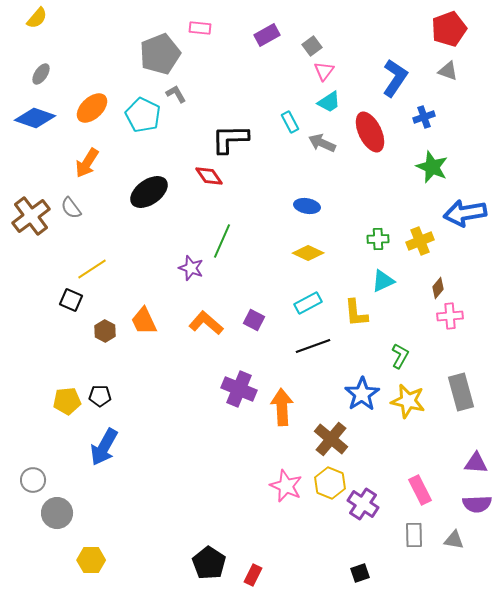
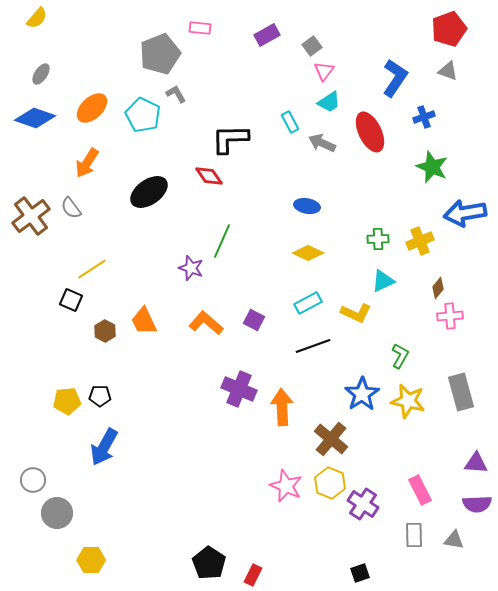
yellow L-shape at (356, 313): rotated 60 degrees counterclockwise
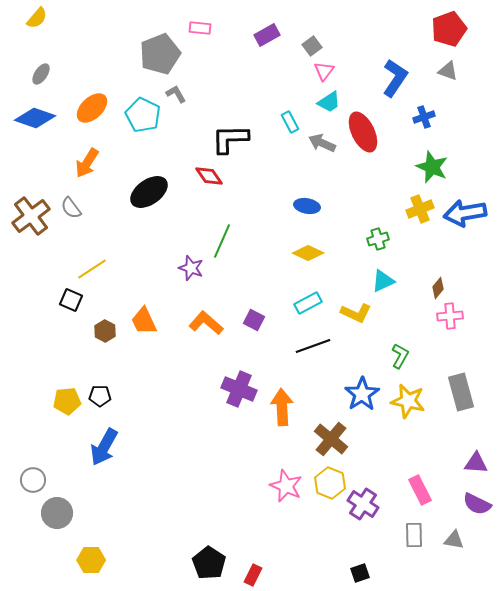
red ellipse at (370, 132): moved 7 px left
green cross at (378, 239): rotated 15 degrees counterclockwise
yellow cross at (420, 241): moved 32 px up
purple semicircle at (477, 504): rotated 28 degrees clockwise
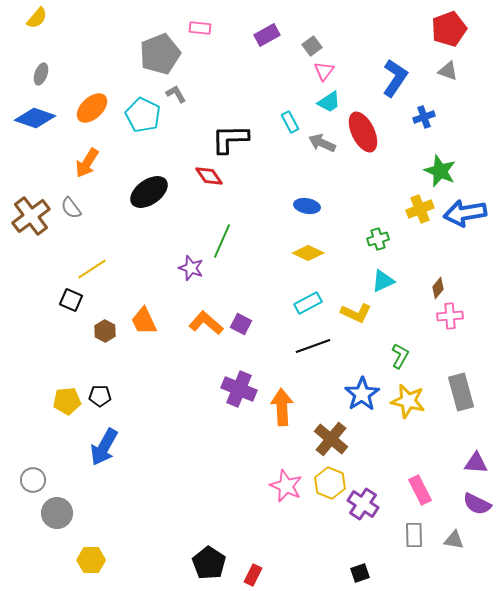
gray ellipse at (41, 74): rotated 15 degrees counterclockwise
green star at (432, 167): moved 8 px right, 4 px down
purple square at (254, 320): moved 13 px left, 4 px down
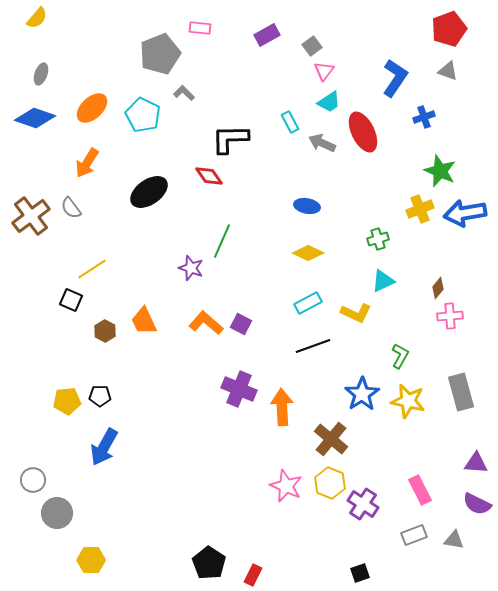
gray L-shape at (176, 94): moved 8 px right, 1 px up; rotated 15 degrees counterclockwise
gray rectangle at (414, 535): rotated 70 degrees clockwise
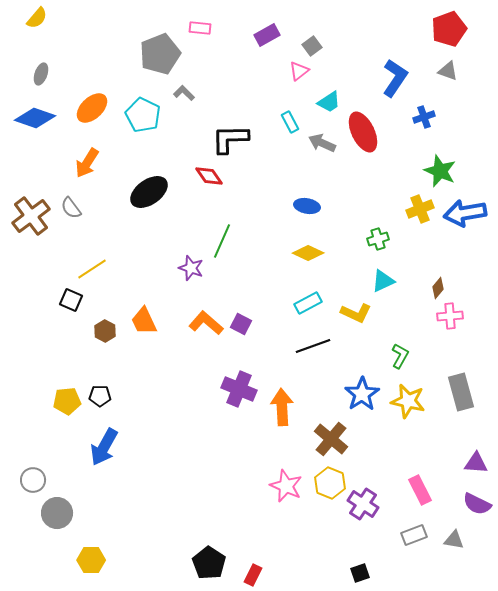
pink triangle at (324, 71): moved 25 px left; rotated 15 degrees clockwise
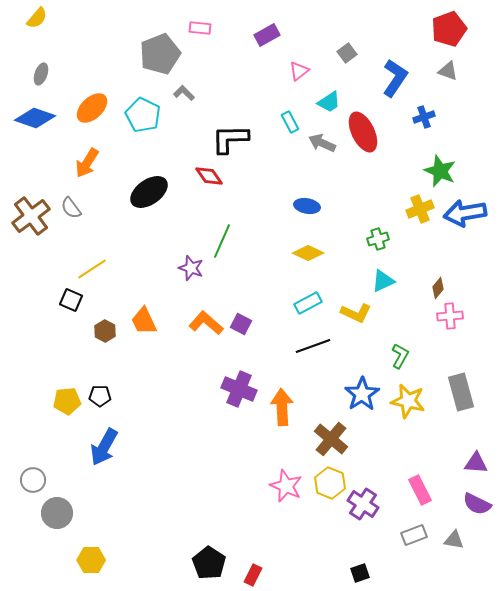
gray square at (312, 46): moved 35 px right, 7 px down
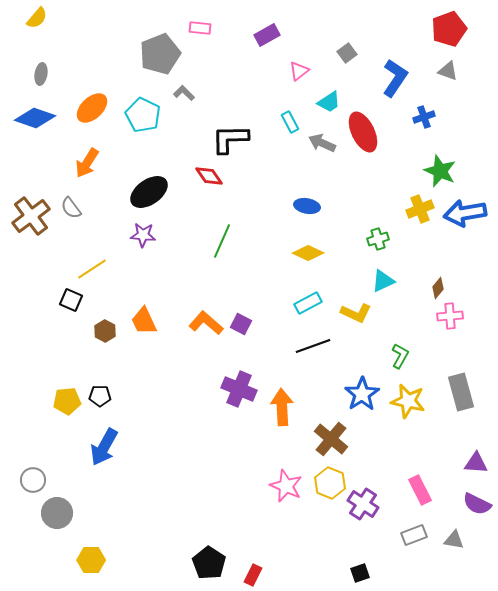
gray ellipse at (41, 74): rotated 10 degrees counterclockwise
purple star at (191, 268): moved 48 px left, 33 px up; rotated 15 degrees counterclockwise
